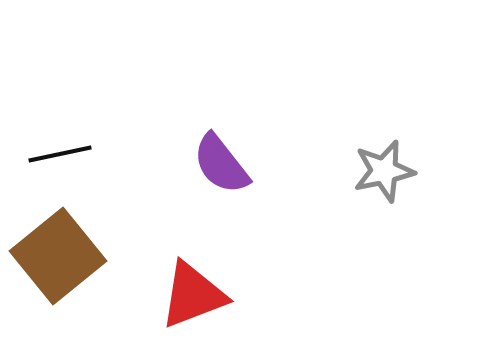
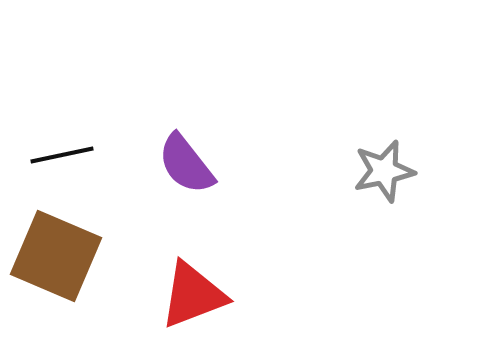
black line: moved 2 px right, 1 px down
purple semicircle: moved 35 px left
brown square: moved 2 px left; rotated 28 degrees counterclockwise
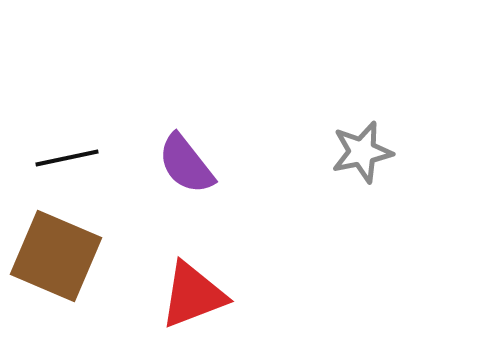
black line: moved 5 px right, 3 px down
gray star: moved 22 px left, 19 px up
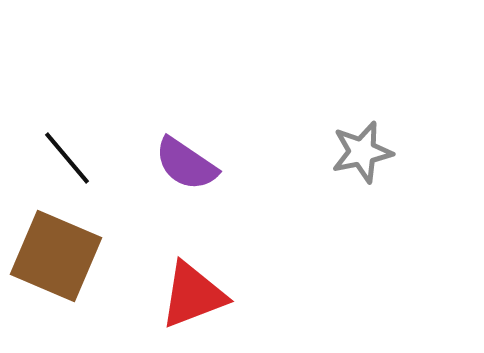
black line: rotated 62 degrees clockwise
purple semicircle: rotated 18 degrees counterclockwise
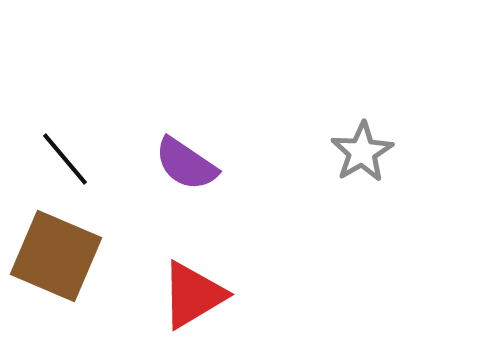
gray star: rotated 18 degrees counterclockwise
black line: moved 2 px left, 1 px down
red triangle: rotated 10 degrees counterclockwise
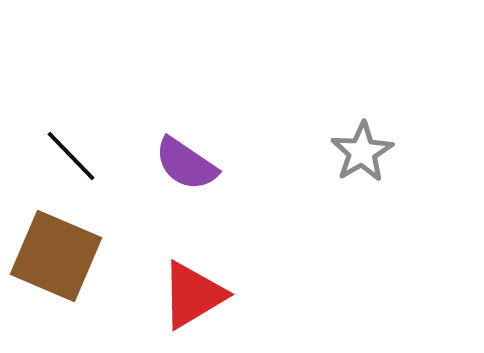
black line: moved 6 px right, 3 px up; rotated 4 degrees counterclockwise
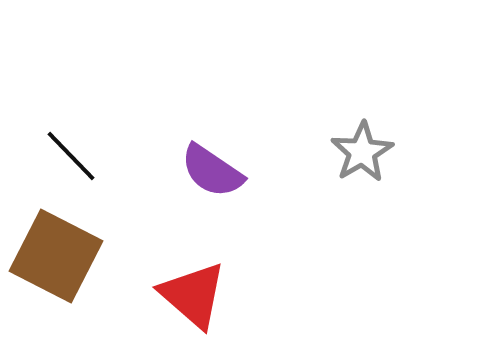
purple semicircle: moved 26 px right, 7 px down
brown square: rotated 4 degrees clockwise
red triangle: rotated 48 degrees counterclockwise
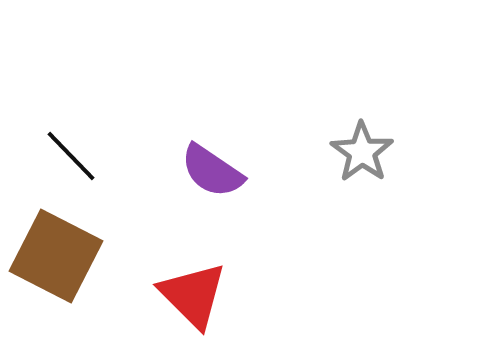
gray star: rotated 6 degrees counterclockwise
red triangle: rotated 4 degrees clockwise
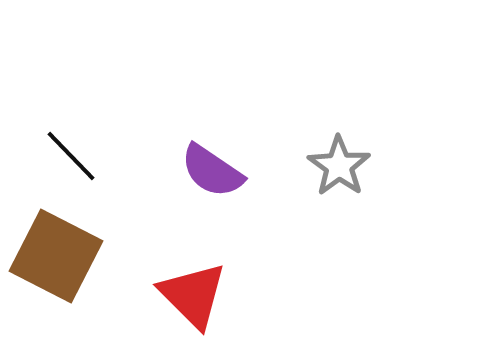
gray star: moved 23 px left, 14 px down
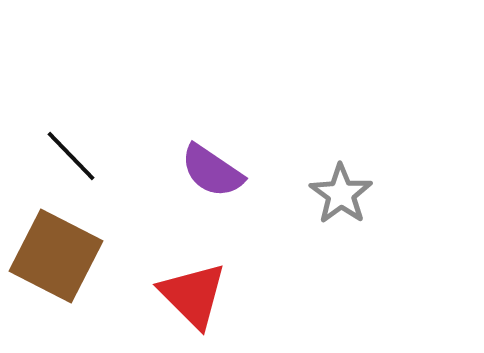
gray star: moved 2 px right, 28 px down
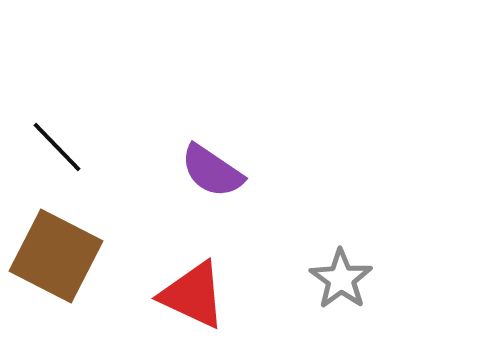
black line: moved 14 px left, 9 px up
gray star: moved 85 px down
red triangle: rotated 20 degrees counterclockwise
